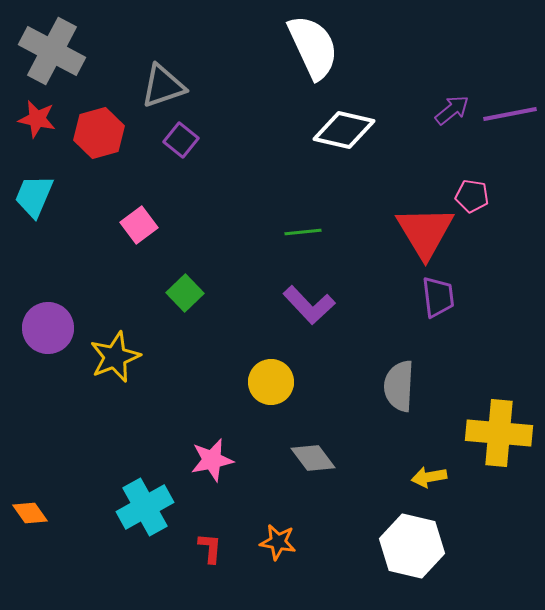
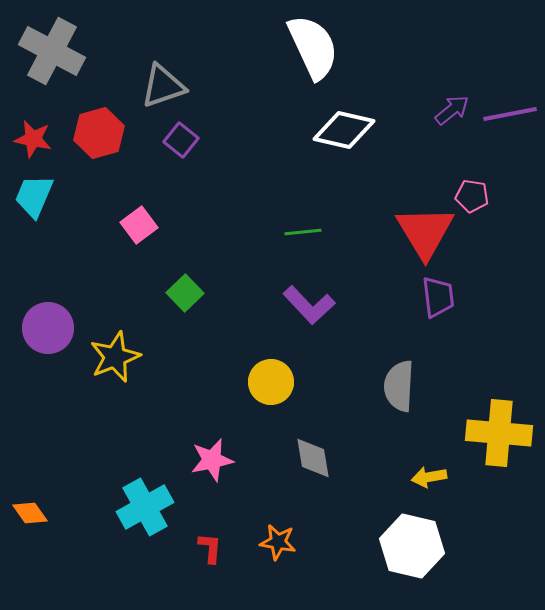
red star: moved 4 px left, 20 px down
gray diamond: rotated 27 degrees clockwise
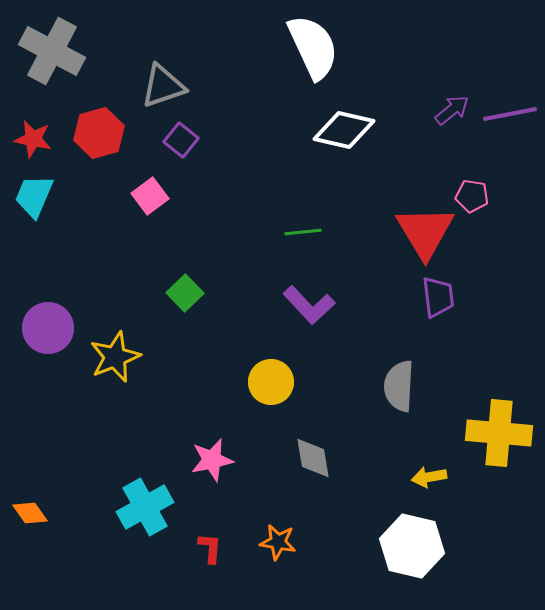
pink square: moved 11 px right, 29 px up
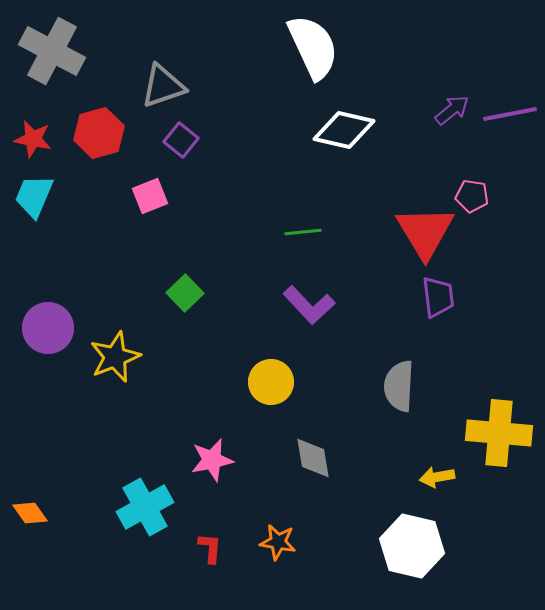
pink square: rotated 15 degrees clockwise
yellow arrow: moved 8 px right
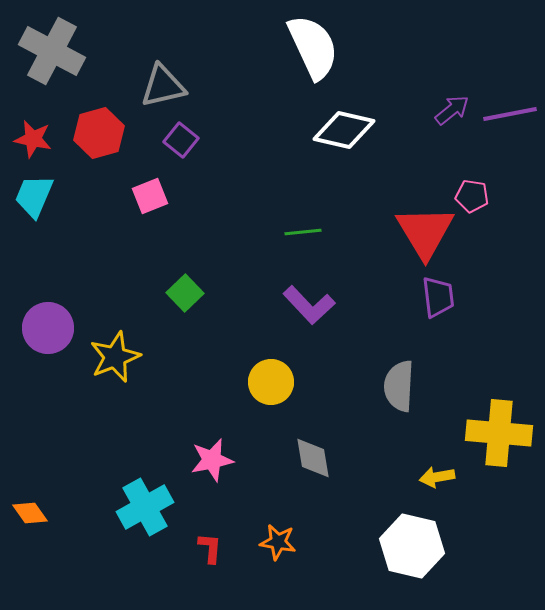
gray triangle: rotated 6 degrees clockwise
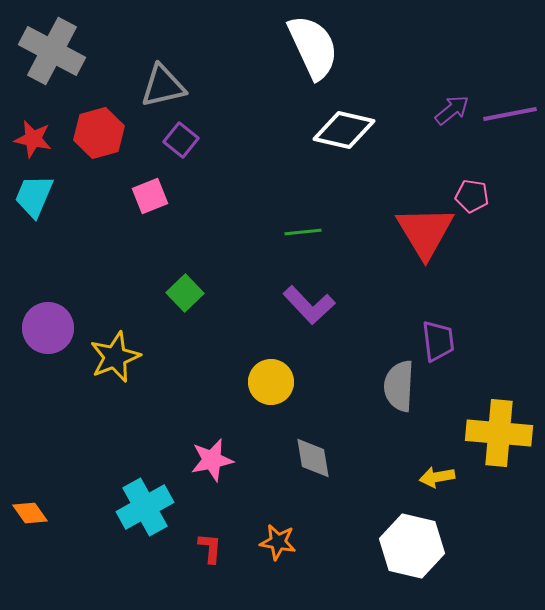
purple trapezoid: moved 44 px down
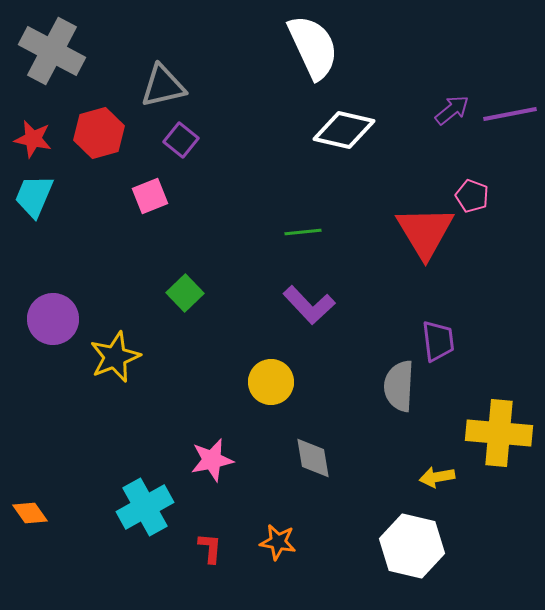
pink pentagon: rotated 12 degrees clockwise
purple circle: moved 5 px right, 9 px up
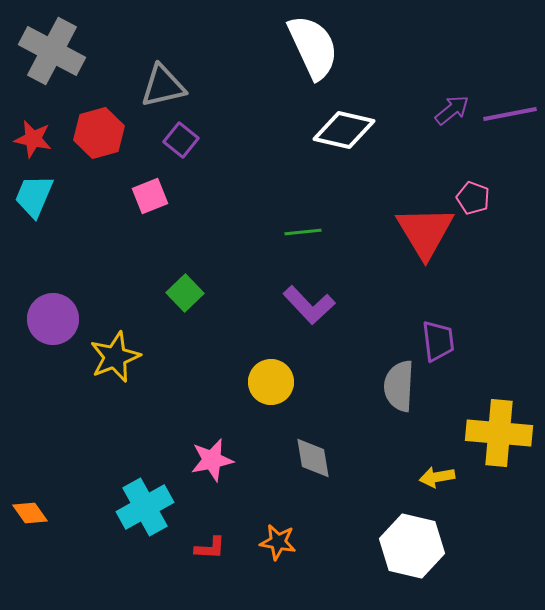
pink pentagon: moved 1 px right, 2 px down
red L-shape: rotated 88 degrees clockwise
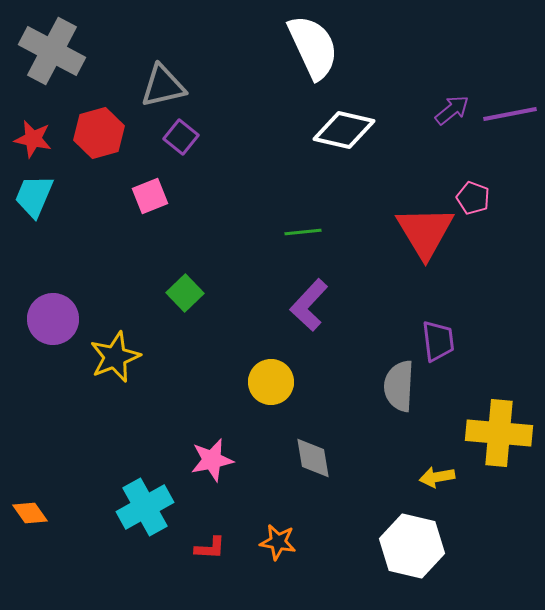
purple square: moved 3 px up
purple L-shape: rotated 86 degrees clockwise
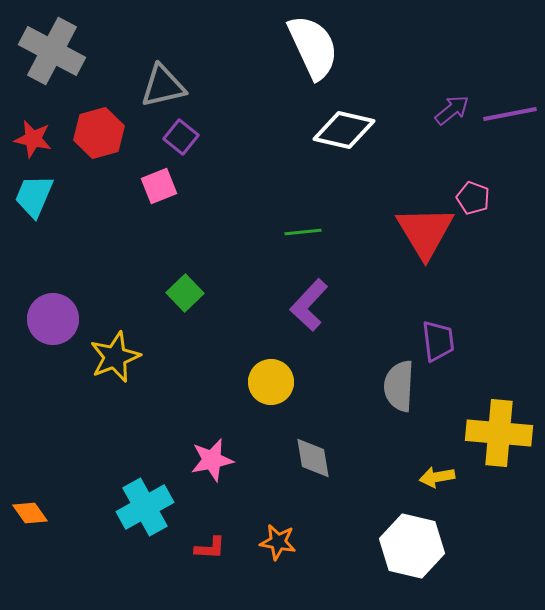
pink square: moved 9 px right, 10 px up
